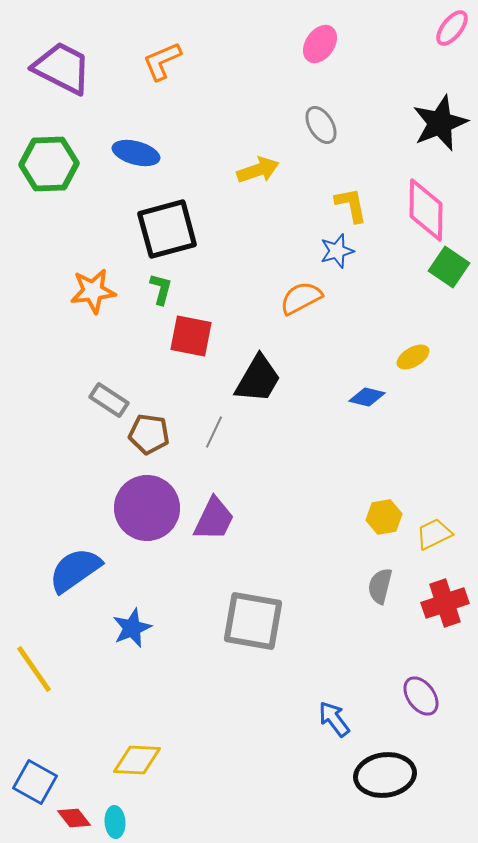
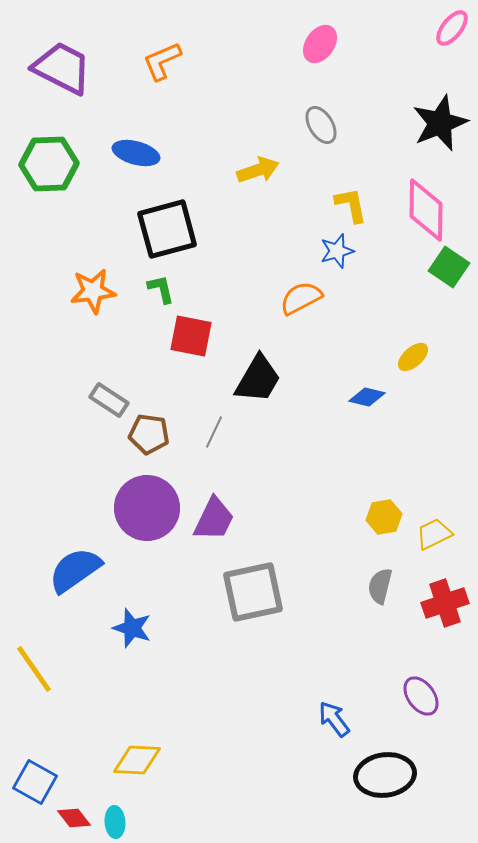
green L-shape at (161, 289): rotated 28 degrees counterclockwise
yellow ellipse at (413, 357): rotated 12 degrees counterclockwise
gray square at (253, 621): moved 29 px up; rotated 22 degrees counterclockwise
blue star at (132, 628): rotated 30 degrees counterclockwise
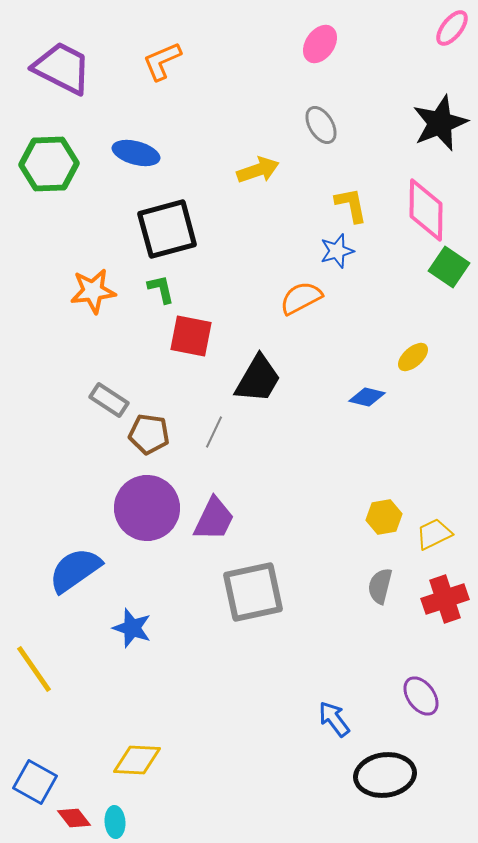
red cross at (445, 603): moved 4 px up
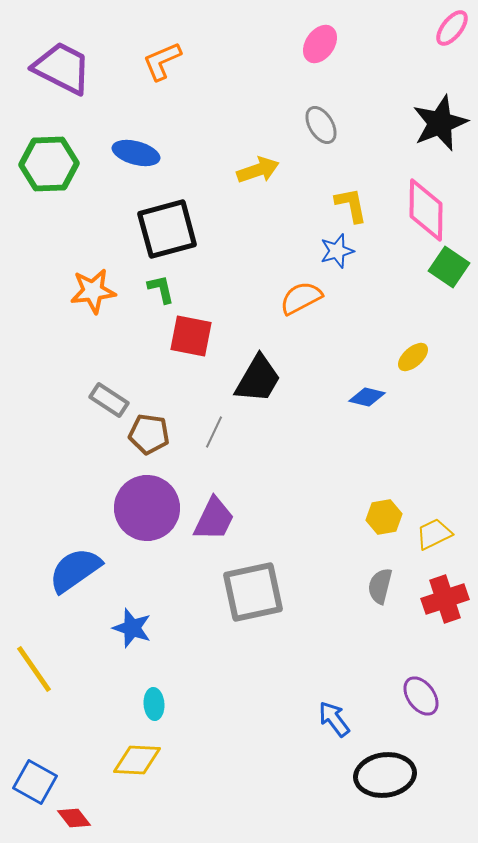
cyan ellipse at (115, 822): moved 39 px right, 118 px up
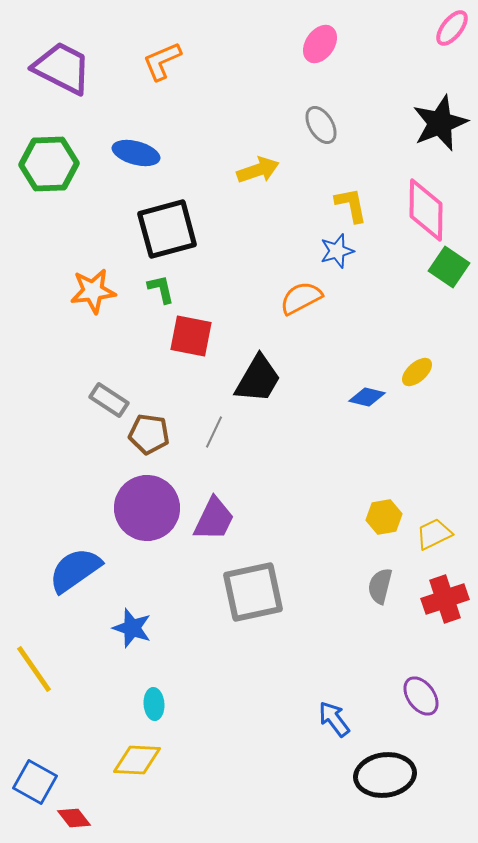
yellow ellipse at (413, 357): moved 4 px right, 15 px down
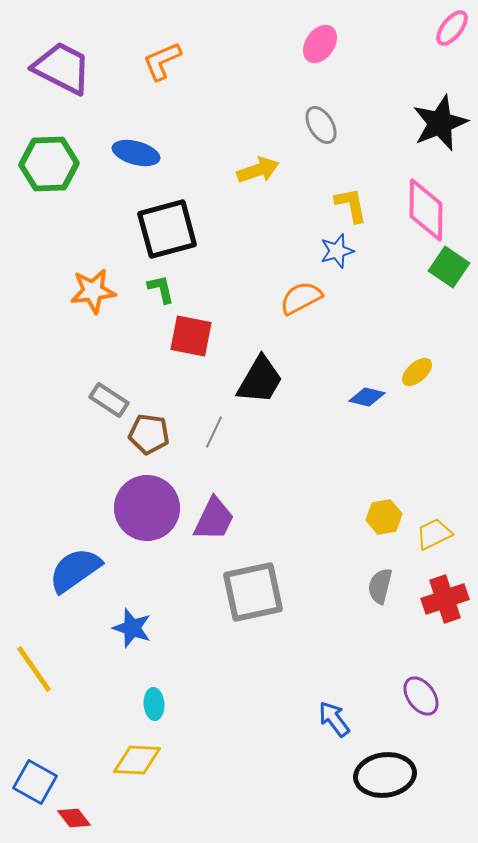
black trapezoid at (258, 379): moved 2 px right, 1 px down
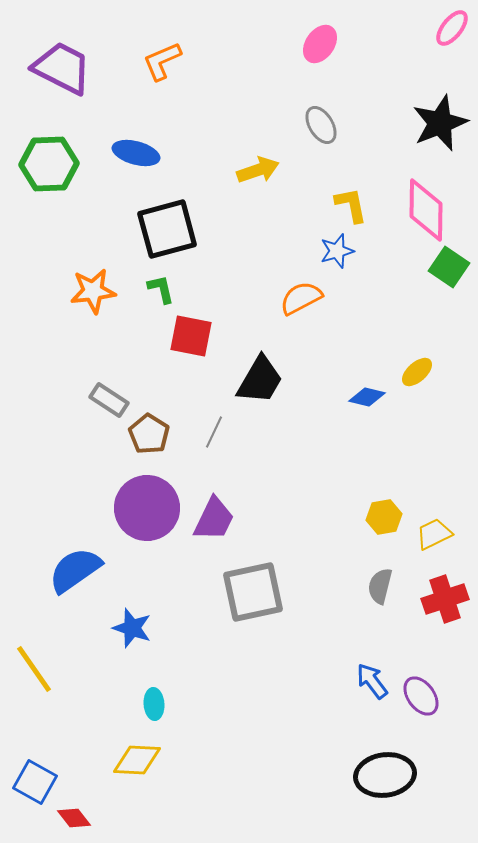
brown pentagon at (149, 434): rotated 24 degrees clockwise
blue arrow at (334, 719): moved 38 px right, 38 px up
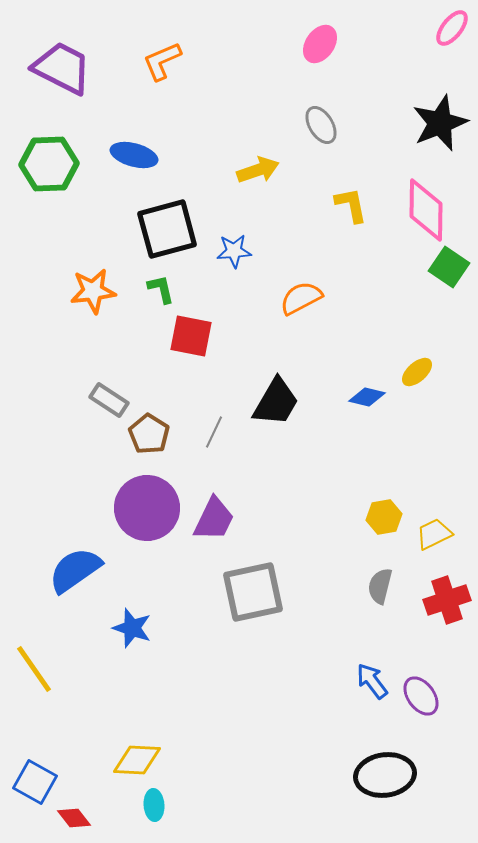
blue ellipse at (136, 153): moved 2 px left, 2 px down
blue star at (337, 251): moved 103 px left; rotated 12 degrees clockwise
black trapezoid at (260, 380): moved 16 px right, 22 px down
red cross at (445, 599): moved 2 px right, 1 px down
cyan ellipse at (154, 704): moved 101 px down
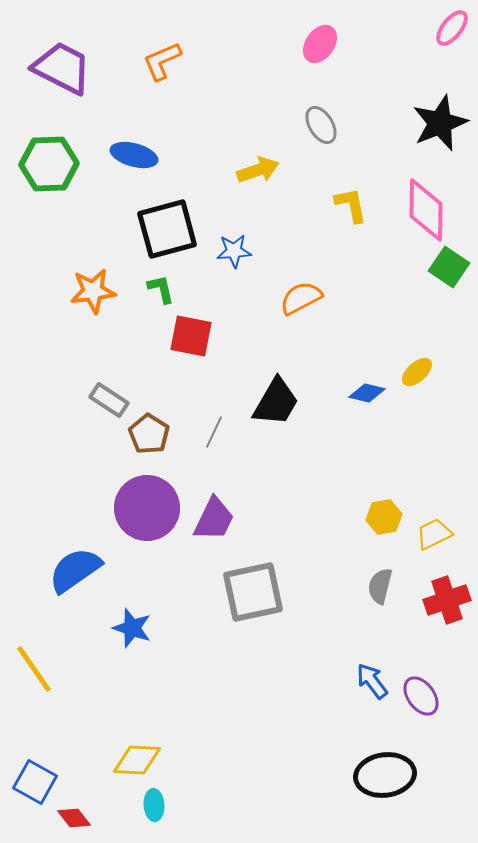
blue diamond at (367, 397): moved 4 px up
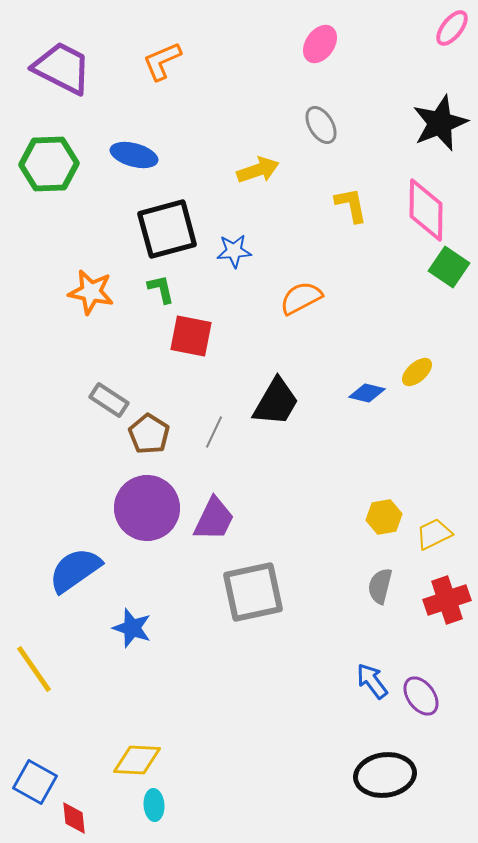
orange star at (93, 291): moved 2 px left, 1 px down; rotated 18 degrees clockwise
red diamond at (74, 818): rotated 32 degrees clockwise
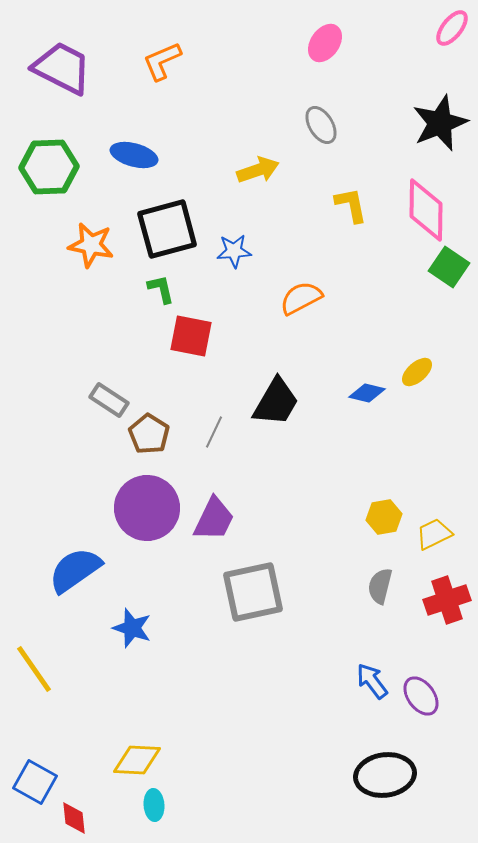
pink ellipse at (320, 44): moved 5 px right, 1 px up
green hexagon at (49, 164): moved 3 px down
orange star at (91, 292): moved 47 px up
